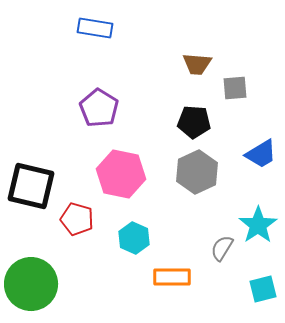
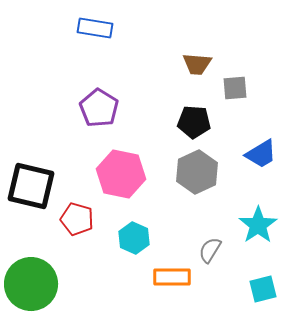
gray semicircle: moved 12 px left, 2 px down
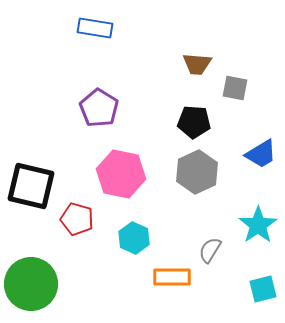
gray square: rotated 16 degrees clockwise
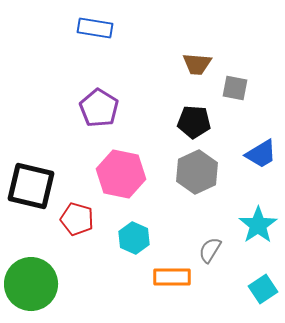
cyan square: rotated 20 degrees counterclockwise
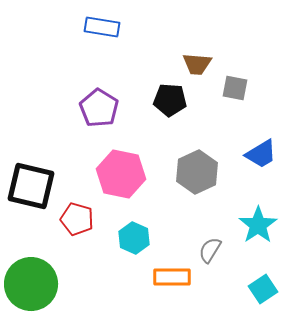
blue rectangle: moved 7 px right, 1 px up
black pentagon: moved 24 px left, 22 px up
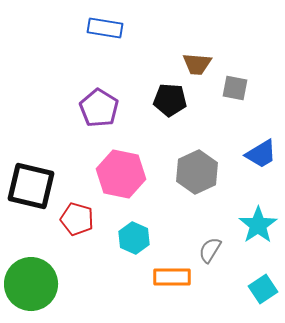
blue rectangle: moved 3 px right, 1 px down
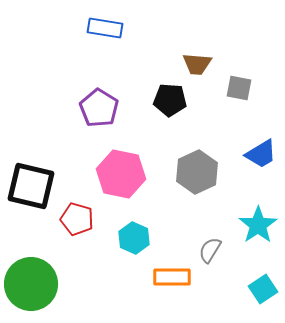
gray square: moved 4 px right
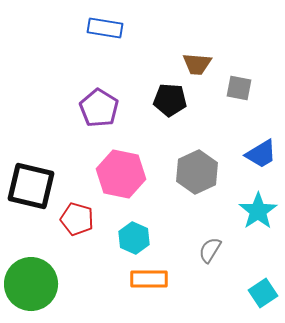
cyan star: moved 14 px up
orange rectangle: moved 23 px left, 2 px down
cyan square: moved 4 px down
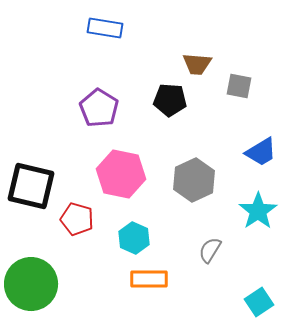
gray square: moved 2 px up
blue trapezoid: moved 2 px up
gray hexagon: moved 3 px left, 8 px down
cyan square: moved 4 px left, 9 px down
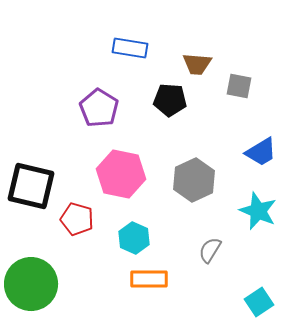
blue rectangle: moved 25 px right, 20 px down
cyan star: rotated 15 degrees counterclockwise
